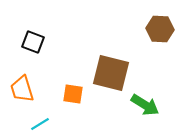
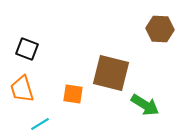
black square: moved 6 px left, 7 px down
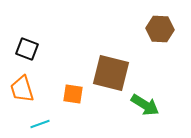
cyan line: rotated 12 degrees clockwise
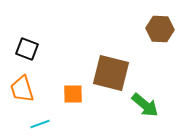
orange square: rotated 10 degrees counterclockwise
green arrow: rotated 8 degrees clockwise
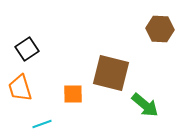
black square: rotated 35 degrees clockwise
orange trapezoid: moved 2 px left, 1 px up
cyan line: moved 2 px right
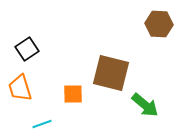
brown hexagon: moved 1 px left, 5 px up
